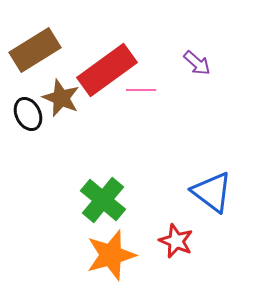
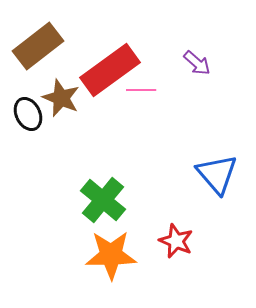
brown rectangle: moved 3 px right, 4 px up; rotated 6 degrees counterclockwise
red rectangle: moved 3 px right
blue triangle: moved 5 px right, 18 px up; rotated 12 degrees clockwise
orange star: rotated 15 degrees clockwise
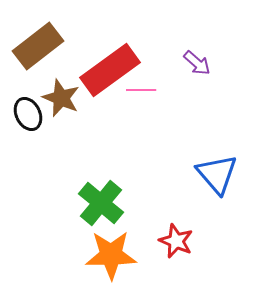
green cross: moved 2 px left, 3 px down
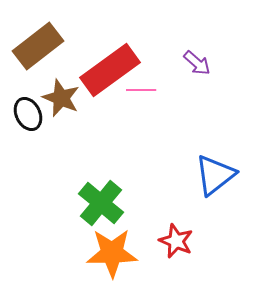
blue triangle: moved 2 px left, 1 px down; rotated 33 degrees clockwise
orange star: moved 1 px right, 2 px up
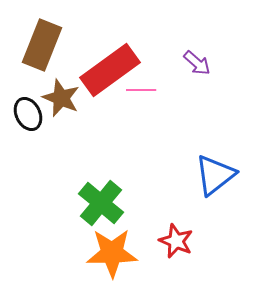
brown rectangle: moved 4 px right, 1 px up; rotated 30 degrees counterclockwise
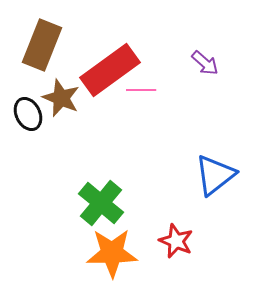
purple arrow: moved 8 px right
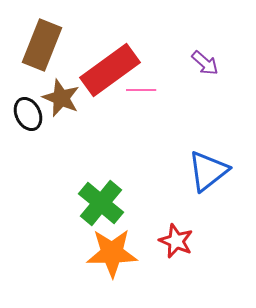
blue triangle: moved 7 px left, 4 px up
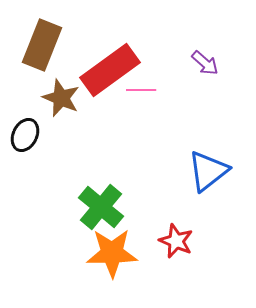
black ellipse: moved 3 px left, 21 px down; rotated 52 degrees clockwise
green cross: moved 4 px down
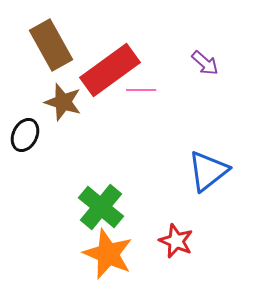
brown rectangle: moved 9 px right; rotated 51 degrees counterclockwise
brown star: moved 2 px right, 4 px down; rotated 6 degrees counterclockwise
orange star: moved 4 px left, 1 px down; rotated 24 degrees clockwise
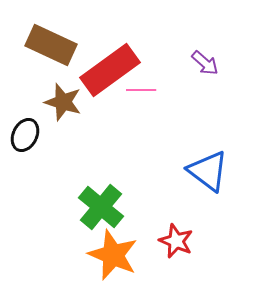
brown rectangle: rotated 36 degrees counterclockwise
blue triangle: rotated 45 degrees counterclockwise
orange star: moved 5 px right, 1 px down
